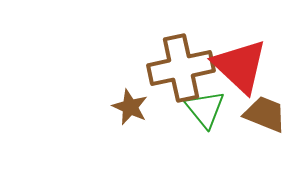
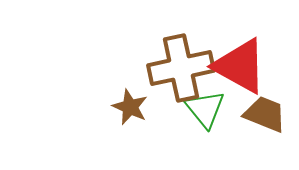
red triangle: rotated 14 degrees counterclockwise
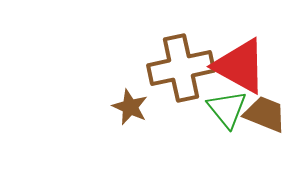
green triangle: moved 22 px right
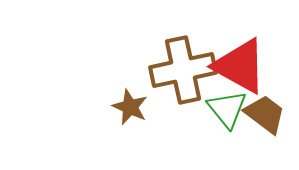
brown cross: moved 2 px right, 2 px down
brown trapezoid: rotated 15 degrees clockwise
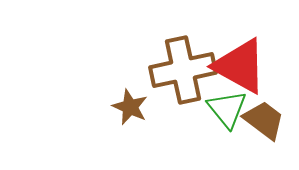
brown trapezoid: moved 1 px left, 6 px down
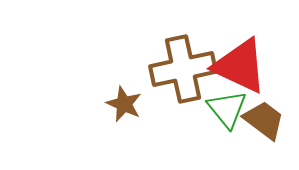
red triangle: rotated 4 degrees counterclockwise
brown cross: moved 1 px up
brown star: moved 6 px left, 3 px up
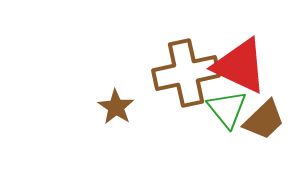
brown cross: moved 3 px right, 4 px down
brown star: moved 8 px left, 3 px down; rotated 9 degrees clockwise
brown trapezoid: rotated 99 degrees clockwise
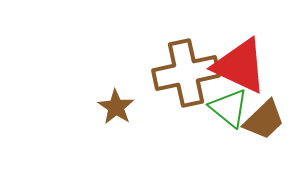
green triangle: moved 2 px right, 1 px up; rotated 12 degrees counterclockwise
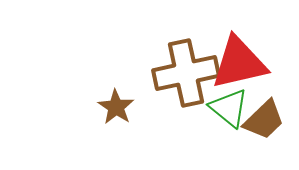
red triangle: moved 1 px left, 3 px up; rotated 38 degrees counterclockwise
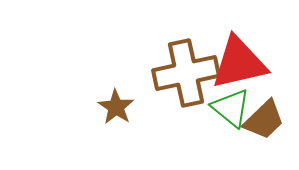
green triangle: moved 2 px right
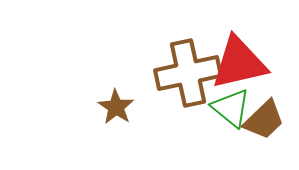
brown cross: moved 2 px right
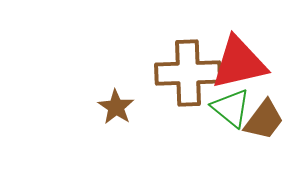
brown cross: rotated 10 degrees clockwise
brown trapezoid: rotated 9 degrees counterclockwise
